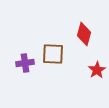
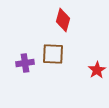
red diamond: moved 21 px left, 14 px up
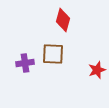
red star: rotated 12 degrees clockwise
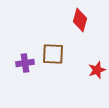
red diamond: moved 17 px right
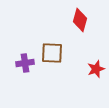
brown square: moved 1 px left, 1 px up
red star: moved 1 px left, 1 px up
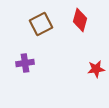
brown square: moved 11 px left, 29 px up; rotated 30 degrees counterclockwise
red star: rotated 12 degrees clockwise
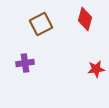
red diamond: moved 5 px right, 1 px up
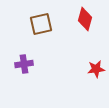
brown square: rotated 15 degrees clockwise
purple cross: moved 1 px left, 1 px down
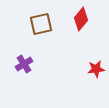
red diamond: moved 4 px left; rotated 25 degrees clockwise
purple cross: rotated 24 degrees counterclockwise
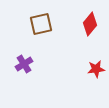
red diamond: moved 9 px right, 5 px down
